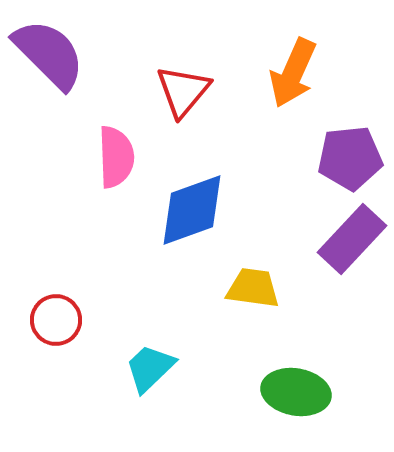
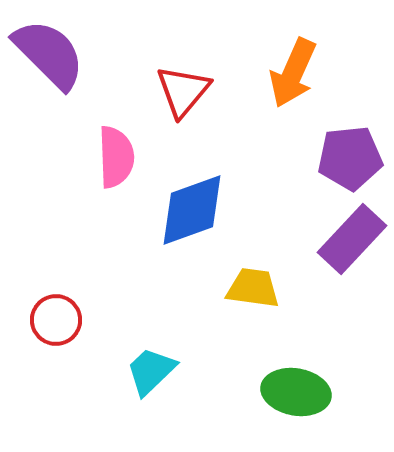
cyan trapezoid: moved 1 px right, 3 px down
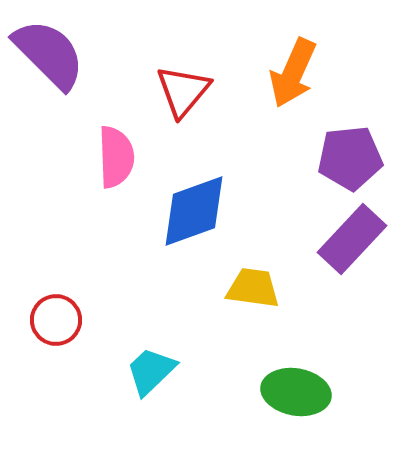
blue diamond: moved 2 px right, 1 px down
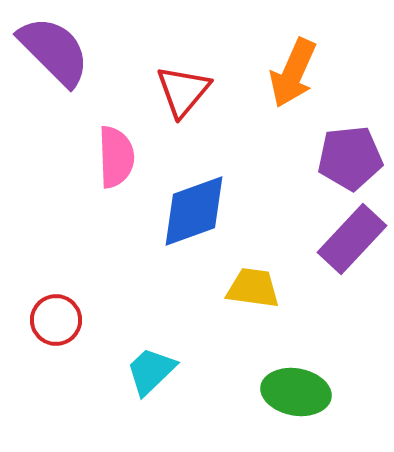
purple semicircle: moved 5 px right, 3 px up
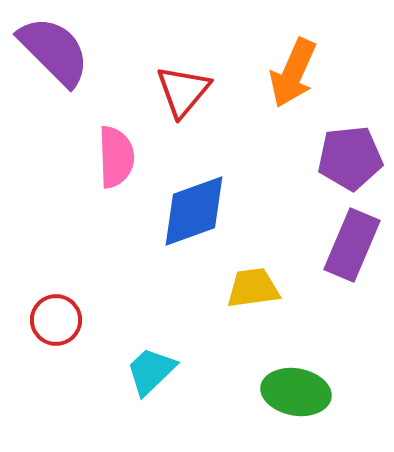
purple rectangle: moved 6 px down; rotated 20 degrees counterclockwise
yellow trapezoid: rotated 16 degrees counterclockwise
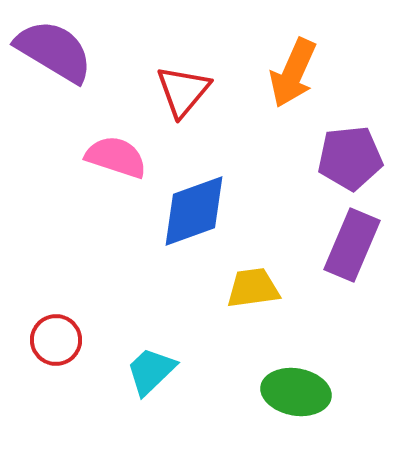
purple semicircle: rotated 14 degrees counterclockwise
pink semicircle: rotated 70 degrees counterclockwise
red circle: moved 20 px down
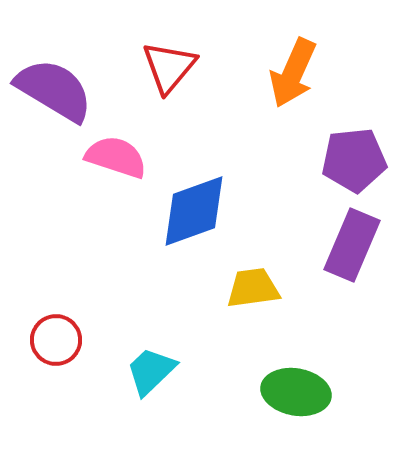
purple semicircle: moved 39 px down
red triangle: moved 14 px left, 24 px up
purple pentagon: moved 4 px right, 2 px down
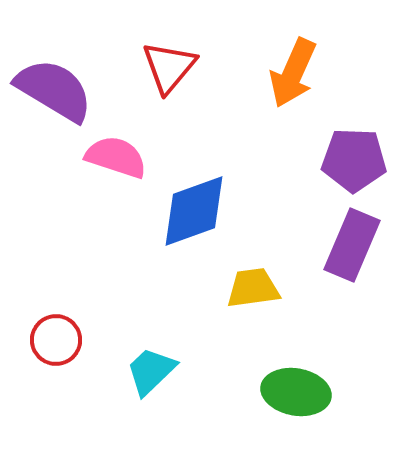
purple pentagon: rotated 8 degrees clockwise
